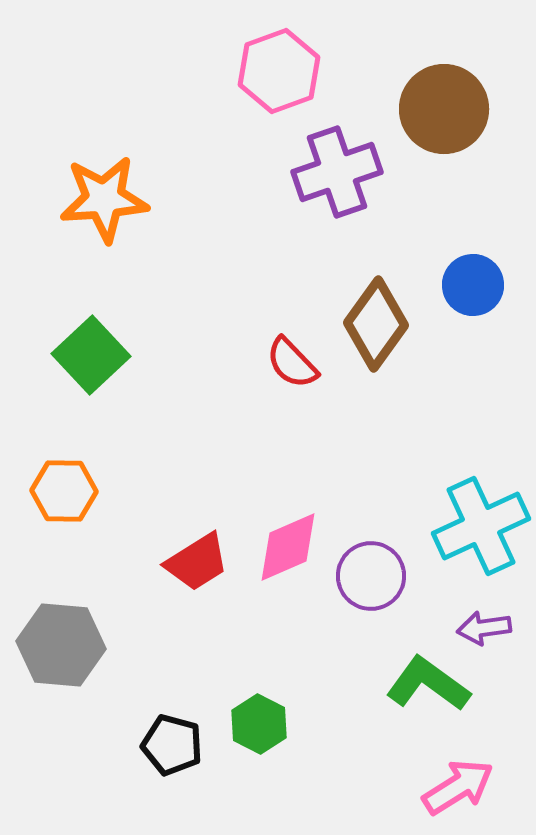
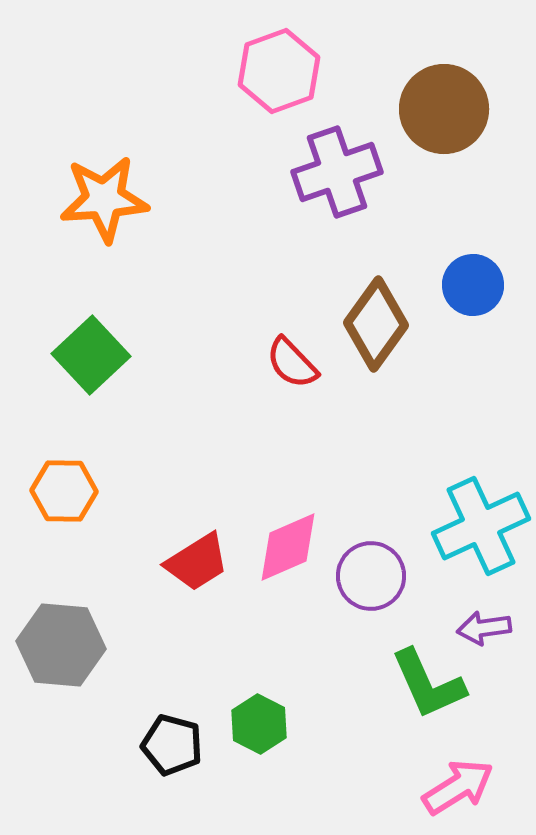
green L-shape: rotated 150 degrees counterclockwise
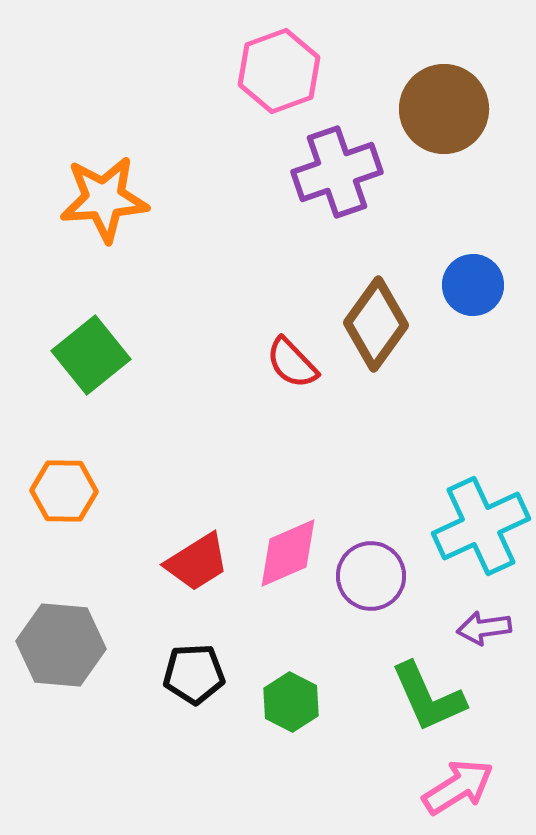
green square: rotated 4 degrees clockwise
pink diamond: moved 6 px down
green L-shape: moved 13 px down
green hexagon: moved 32 px right, 22 px up
black pentagon: moved 22 px right, 71 px up; rotated 18 degrees counterclockwise
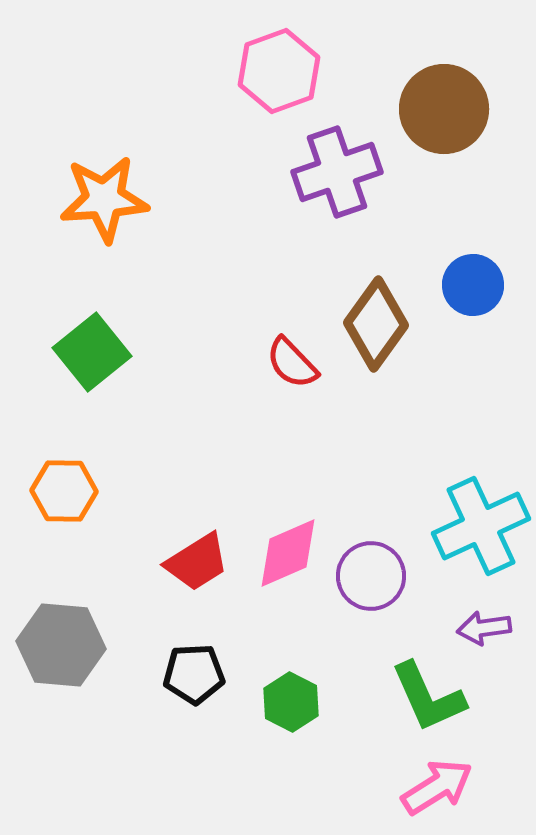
green square: moved 1 px right, 3 px up
pink arrow: moved 21 px left
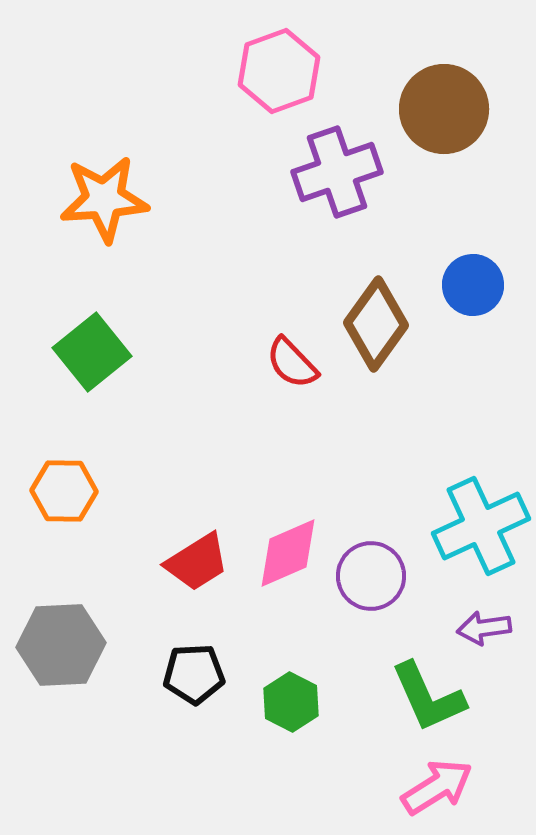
gray hexagon: rotated 8 degrees counterclockwise
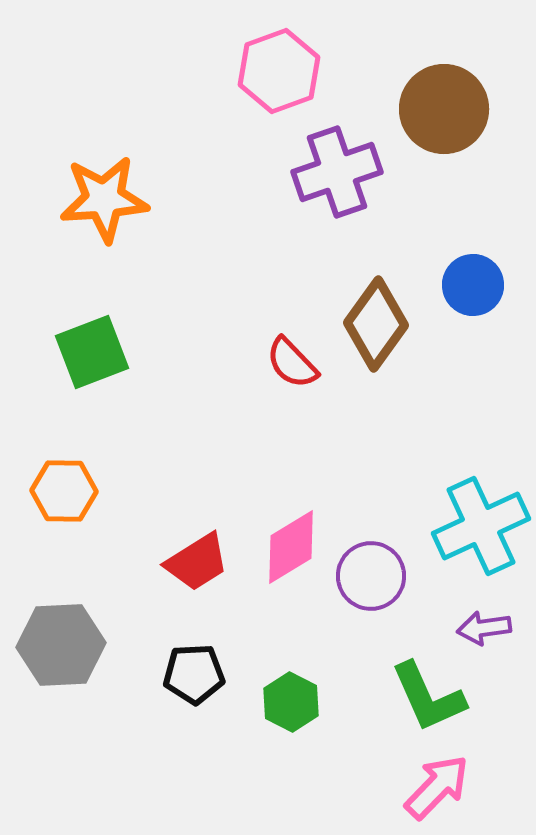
green square: rotated 18 degrees clockwise
pink diamond: moved 3 px right, 6 px up; rotated 8 degrees counterclockwise
pink arrow: rotated 14 degrees counterclockwise
